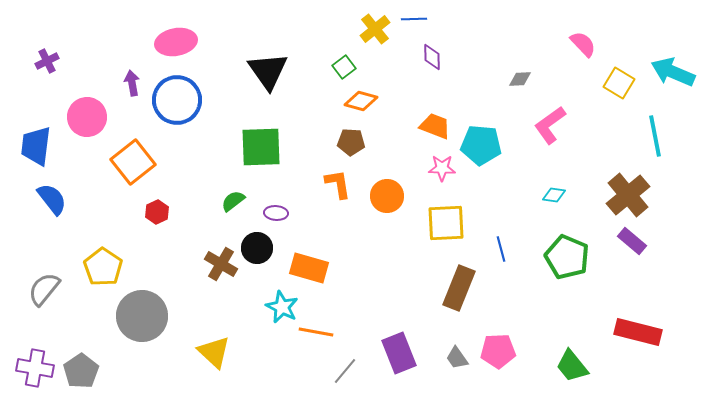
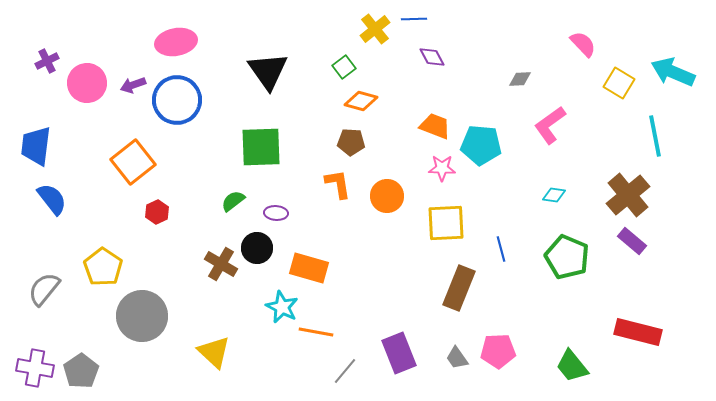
purple diamond at (432, 57): rotated 28 degrees counterclockwise
purple arrow at (132, 83): moved 1 px right, 2 px down; rotated 100 degrees counterclockwise
pink circle at (87, 117): moved 34 px up
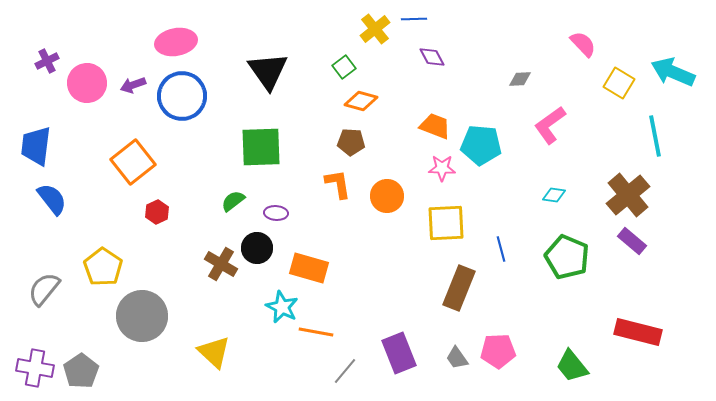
blue circle at (177, 100): moved 5 px right, 4 px up
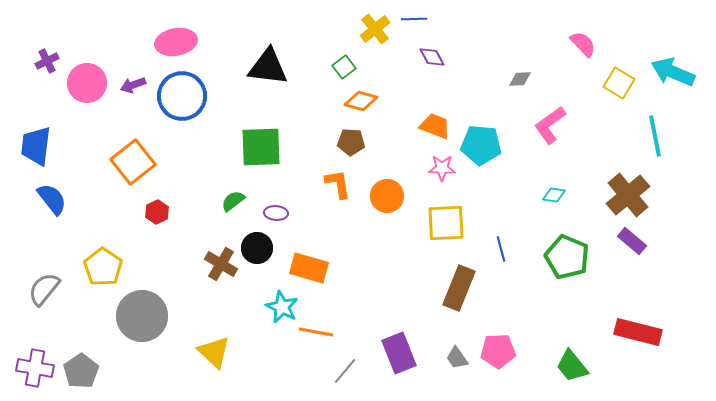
black triangle at (268, 71): moved 4 px up; rotated 48 degrees counterclockwise
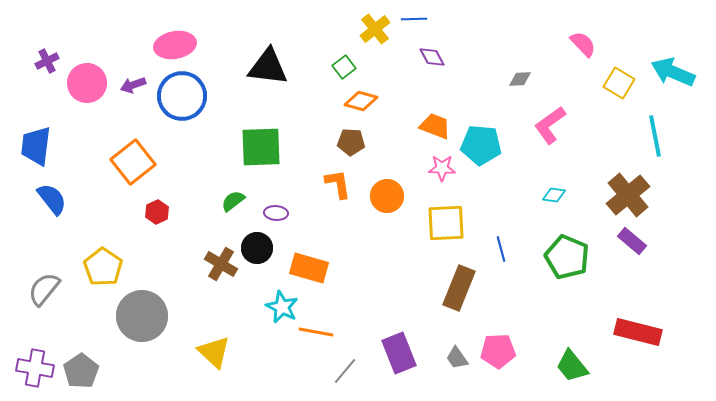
pink ellipse at (176, 42): moved 1 px left, 3 px down
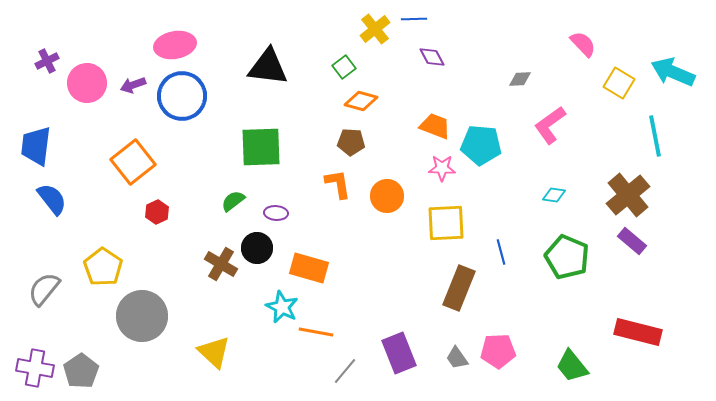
blue line at (501, 249): moved 3 px down
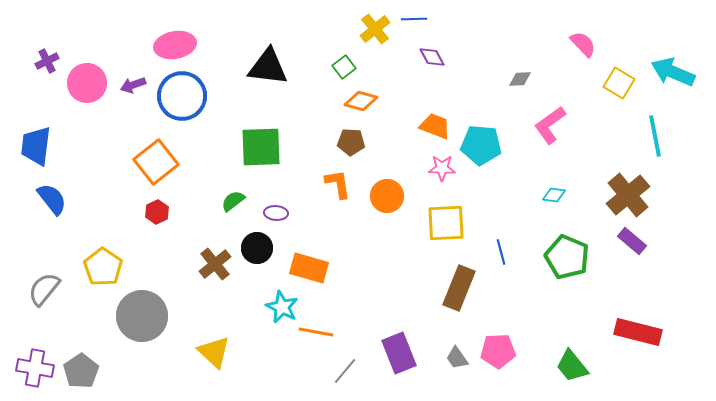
orange square at (133, 162): moved 23 px right
brown cross at (221, 264): moved 6 px left; rotated 20 degrees clockwise
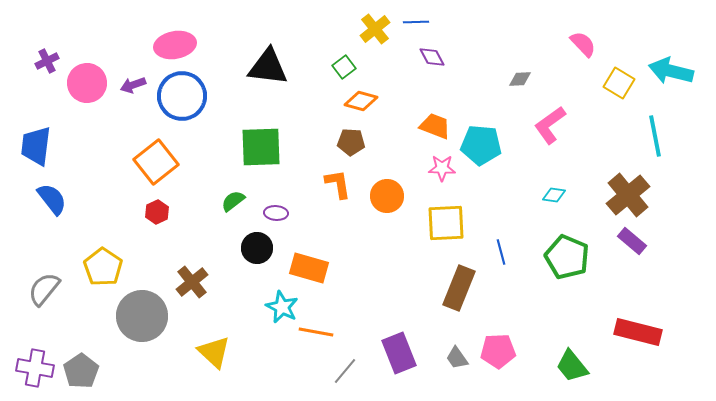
blue line at (414, 19): moved 2 px right, 3 px down
cyan arrow at (673, 72): moved 2 px left, 1 px up; rotated 9 degrees counterclockwise
brown cross at (215, 264): moved 23 px left, 18 px down
